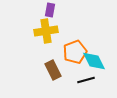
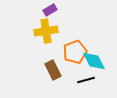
purple rectangle: rotated 48 degrees clockwise
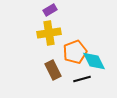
yellow cross: moved 3 px right, 2 px down
black line: moved 4 px left, 1 px up
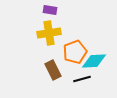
purple rectangle: rotated 40 degrees clockwise
cyan diamond: rotated 65 degrees counterclockwise
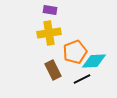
black line: rotated 12 degrees counterclockwise
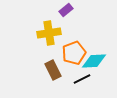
purple rectangle: moved 16 px right; rotated 48 degrees counterclockwise
orange pentagon: moved 1 px left, 1 px down
